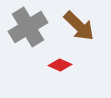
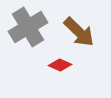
brown arrow: moved 6 px down
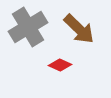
brown arrow: moved 3 px up
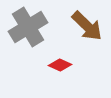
brown arrow: moved 8 px right, 3 px up
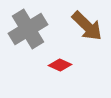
gray cross: moved 2 px down
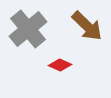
gray cross: rotated 9 degrees counterclockwise
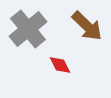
red diamond: rotated 40 degrees clockwise
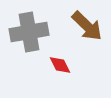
gray cross: moved 1 px right, 3 px down; rotated 30 degrees clockwise
